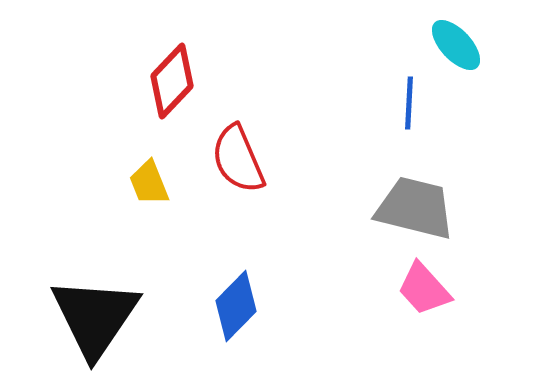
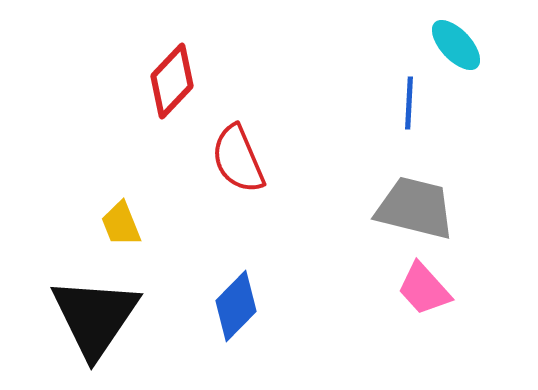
yellow trapezoid: moved 28 px left, 41 px down
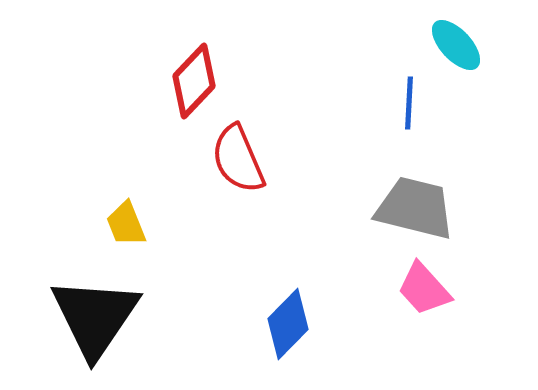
red diamond: moved 22 px right
yellow trapezoid: moved 5 px right
blue diamond: moved 52 px right, 18 px down
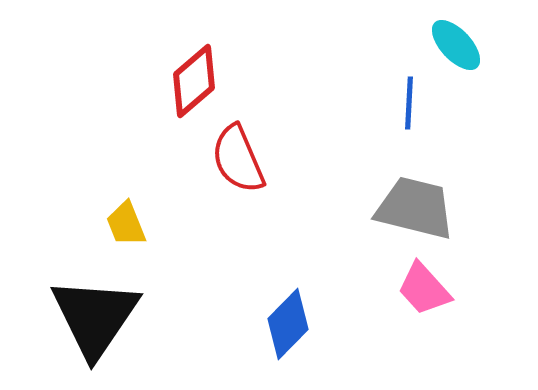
red diamond: rotated 6 degrees clockwise
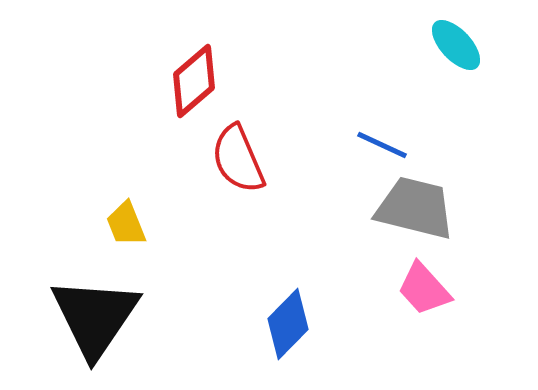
blue line: moved 27 px left, 42 px down; rotated 68 degrees counterclockwise
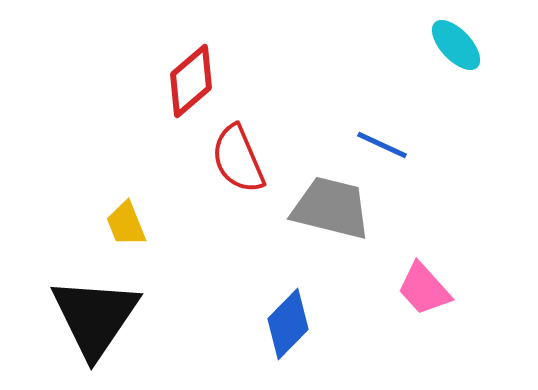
red diamond: moved 3 px left
gray trapezoid: moved 84 px left
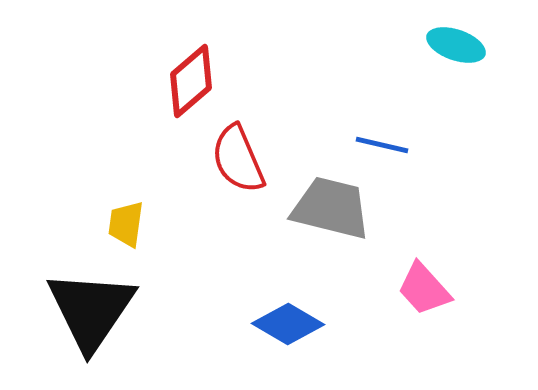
cyan ellipse: rotated 28 degrees counterclockwise
blue line: rotated 12 degrees counterclockwise
yellow trapezoid: rotated 30 degrees clockwise
black triangle: moved 4 px left, 7 px up
blue diamond: rotated 76 degrees clockwise
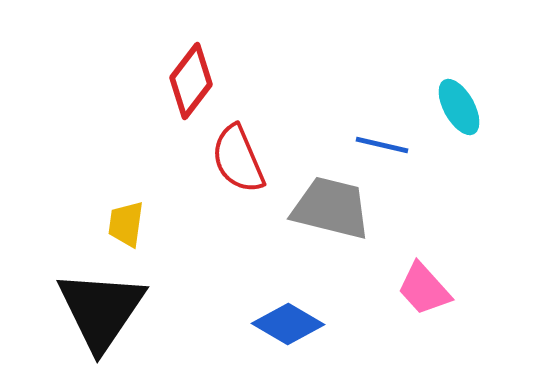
cyan ellipse: moved 3 px right, 62 px down; rotated 42 degrees clockwise
red diamond: rotated 12 degrees counterclockwise
black triangle: moved 10 px right
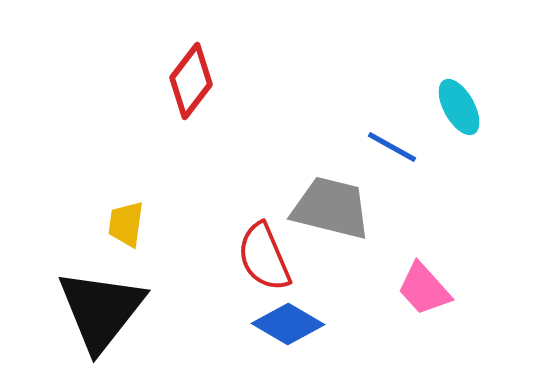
blue line: moved 10 px right, 2 px down; rotated 16 degrees clockwise
red semicircle: moved 26 px right, 98 px down
black triangle: rotated 4 degrees clockwise
